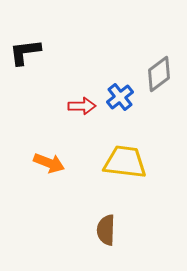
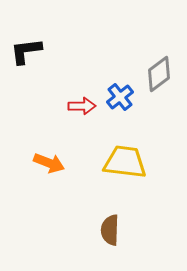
black L-shape: moved 1 px right, 1 px up
brown semicircle: moved 4 px right
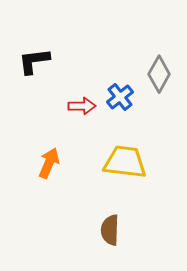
black L-shape: moved 8 px right, 10 px down
gray diamond: rotated 24 degrees counterclockwise
orange arrow: rotated 88 degrees counterclockwise
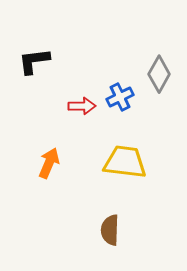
blue cross: rotated 12 degrees clockwise
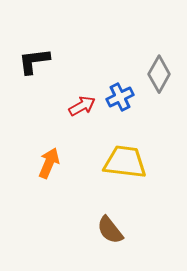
red arrow: rotated 28 degrees counterclockwise
brown semicircle: rotated 40 degrees counterclockwise
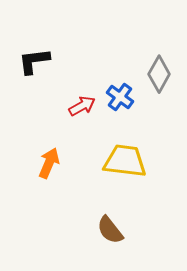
blue cross: rotated 28 degrees counterclockwise
yellow trapezoid: moved 1 px up
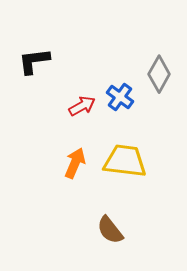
orange arrow: moved 26 px right
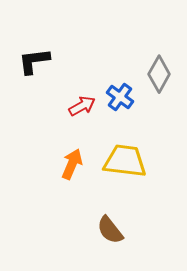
orange arrow: moved 3 px left, 1 px down
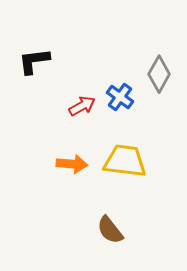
orange arrow: rotated 72 degrees clockwise
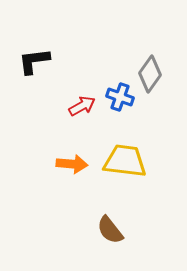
gray diamond: moved 9 px left; rotated 6 degrees clockwise
blue cross: rotated 16 degrees counterclockwise
